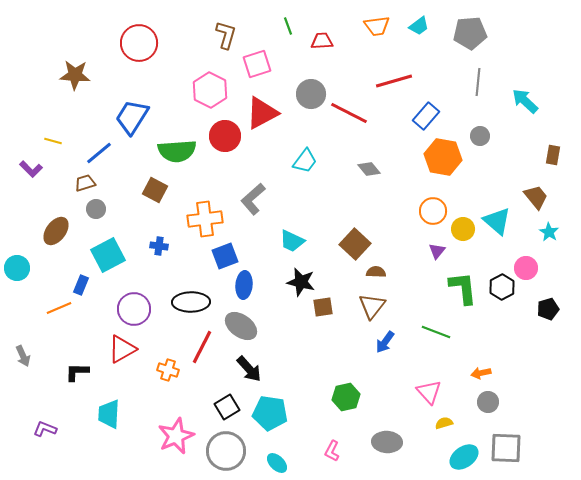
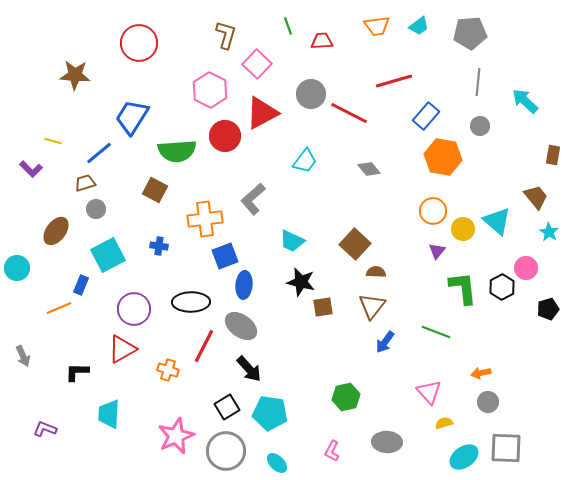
pink square at (257, 64): rotated 28 degrees counterclockwise
gray circle at (480, 136): moved 10 px up
red line at (202, 347): moved 2 px right, 1 px up
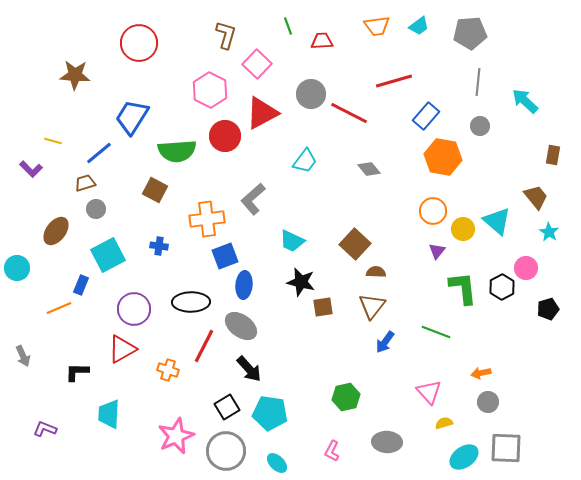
orange cross at (205, 219): moved 2 px right
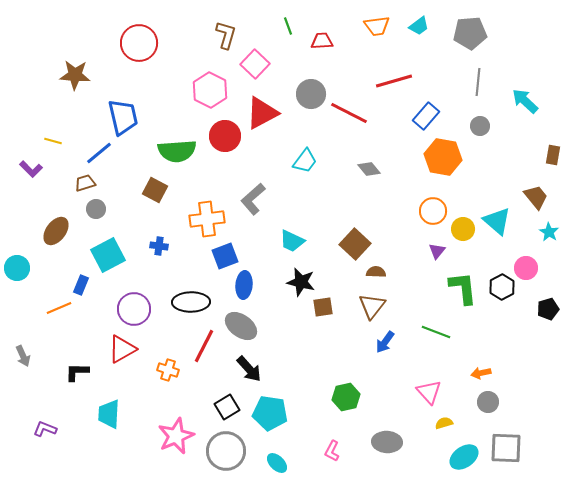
pink square at (257, 64): moved 2 px left
blue trapezoid at (132, 117): moved 9 px left; rotated 135 degrees clockwise
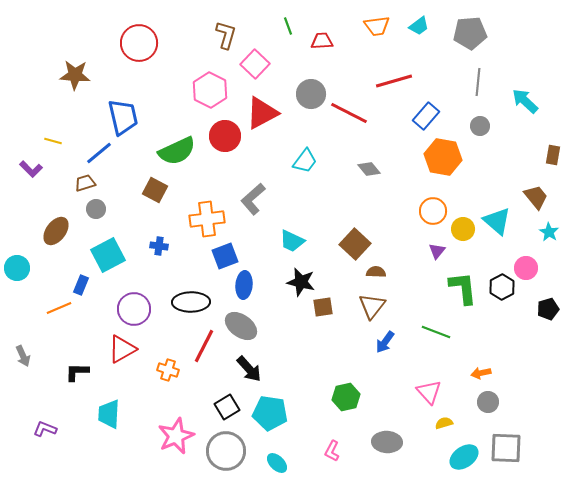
green semicircle at (177, 151): rotated 21 degrees counterclockwise
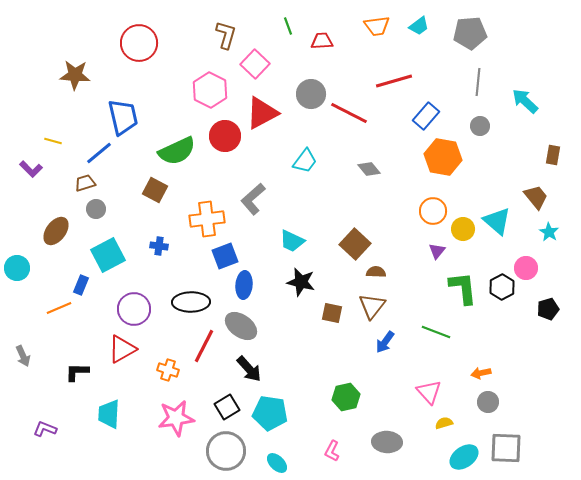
brown square at (323, 307): moved 9 px right, 6 px down; rotated 20 degrees clockwise
pink star at (176, 436): moved 18 px up; rotated 15 degrees clockwise
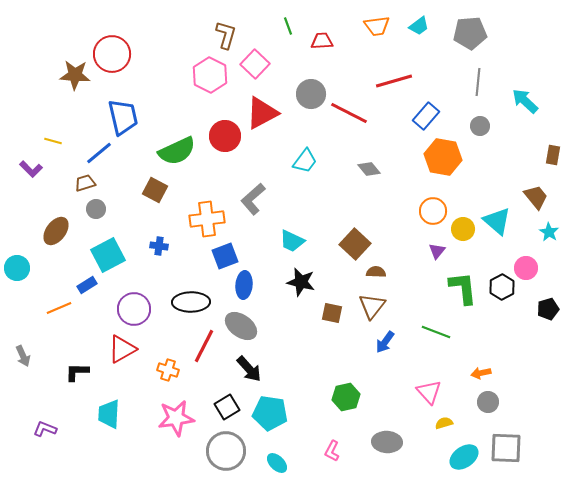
red circle at (139, 43): moved 27 px left, 11 px down
pink hexagon at (210, 90): moved 15 px up
blue rectangle at (81, 285): moved 6 px right; rotated 36 degrees clockwise
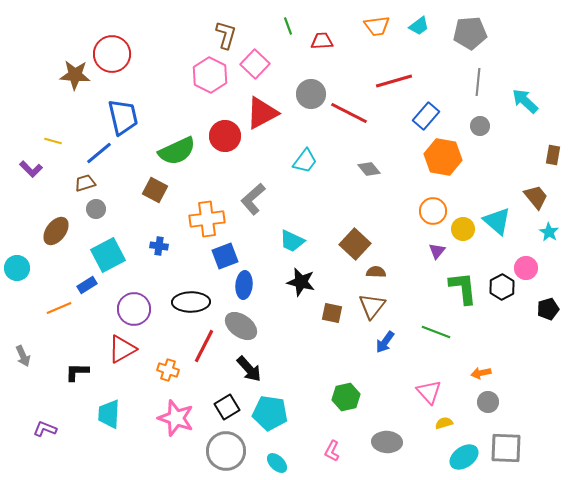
pink star at (176, 418): rotated 27 degrees clockwise
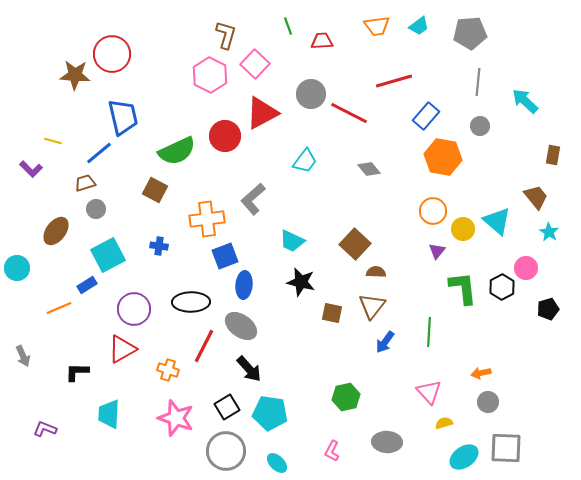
green line at (436, 332): moved 7 px left; rotated 72 degrees clockwise
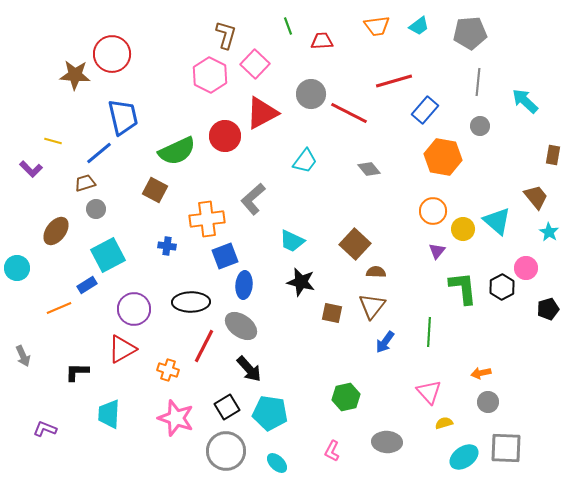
blue rectangle at (426, 116): moved 1 px left, 6 px up
blue cross at (159, 246): moved 8 px right
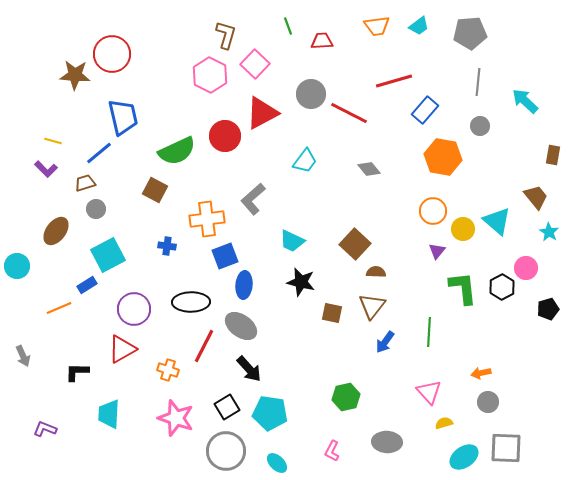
purple L-shape at (31, 169): moved 15 px right
cyan circle at (17, 268): moved 2 px up
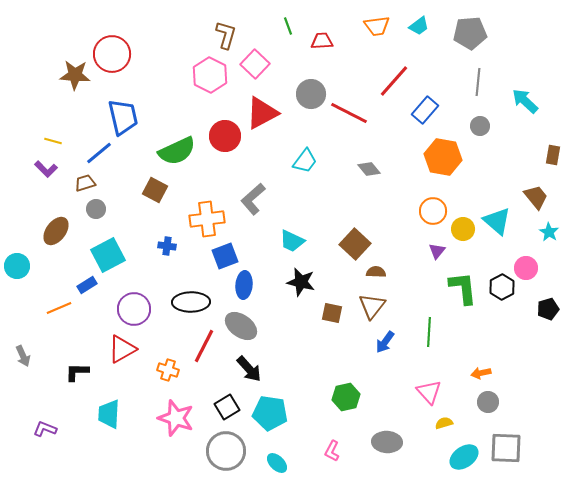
red line at (394, 81): rotated 33 degrees counterclockwise
